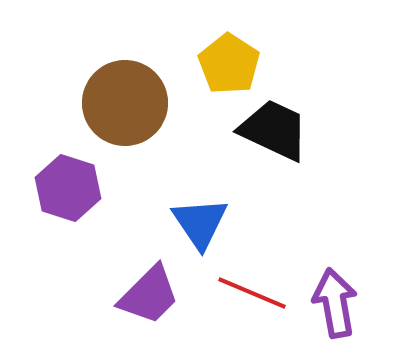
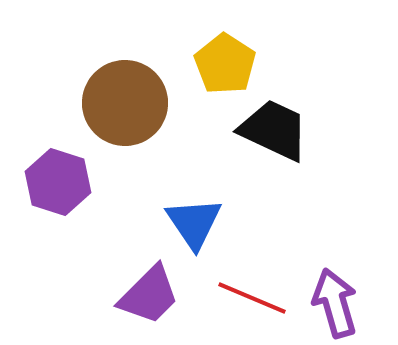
yellow pentagon: moved 4 px left
purple hexagon: moved 10 px left, 6 px up
blue triangle: moved 6 px left
red line: moved 5 px down
purple arrow: rotated 6 degrees counterclockwise
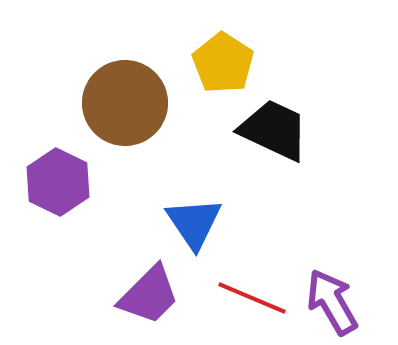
yellow pentagon: moved 2 px left, 1 px up
purple hexagon: rotated 8 degrees clockwise
purple arrow: moved 3 px left, 1 px up; rotated 14 degrees counterclockwise
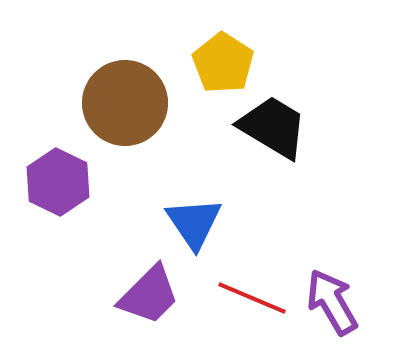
black trapezoid: moved 1 px left, 3 px up; rotated 6 degrees clockwise
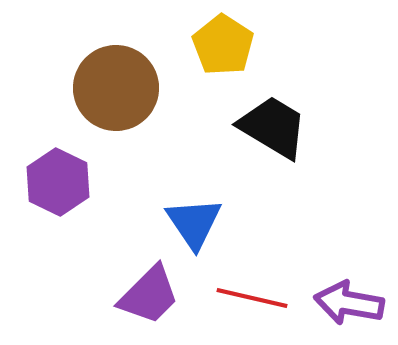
yellow pentagon: moved 18 px up
brown circle: moved 9 px left, 15 px up
red line: rotated 10 degrees counterclockwise
purple arrow: moved 17 px right, 1 px down; rotated 50 degrees counterclockwise
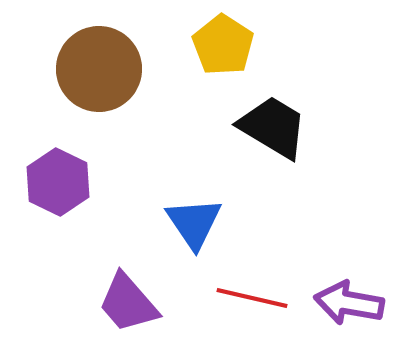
brown circle: moved 17 px left, 19 px up
purple trapezoid: moved 21 px left, 8 px down; rotated 94 degrees clockwise
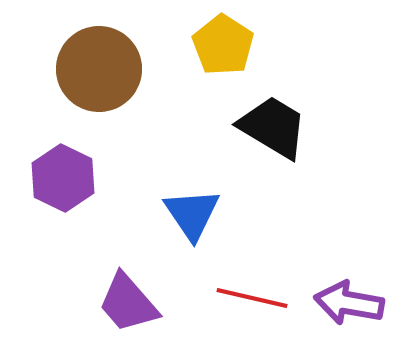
purple hexagon: moved 5 px right, 4 px up
blue triangle: moved 2 px left, 9 px up
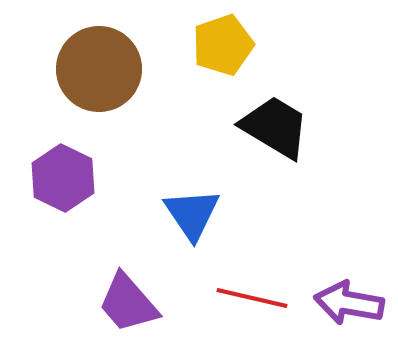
yellow pentagon: rotated 20 degrees clockwise
black trapezoid: moved 2 px right
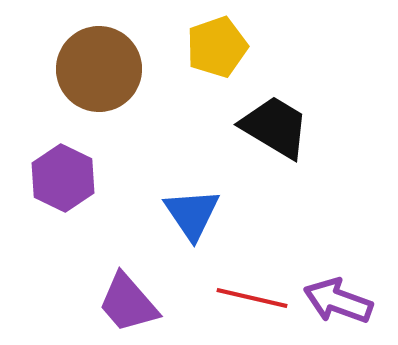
yellow pentagon: moved 6 px left, 2 px down
purple arrow: moved 11 px left, 2 px up; rotated 10 degrees clockwise
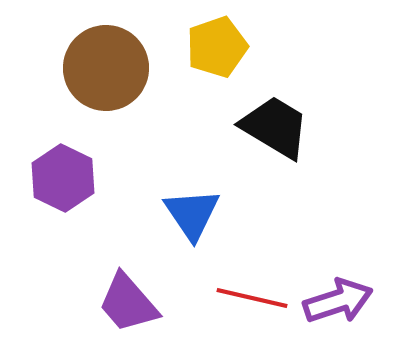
brown circle: moved 7 px right, 1 px up
purple arrow: rotated 142 degrees clockwise
